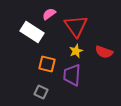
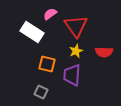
pink semicircle: moved 1 px right
red semicircle: rotated 18 degrees counterclockwise
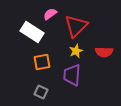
red triangle: rotated 20 degrees clockwise
orange square: moved 5 px left, 2 px up; rotated 24 degrees counterclockwise
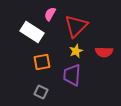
pink semicircle: rotated 24 degrees counterclockwise
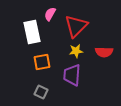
white rectangle: rotated 45 degrees clockwise
yellow star: rotated 16 degrees clockwise
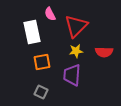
pink semicircle: rotated 56 degrees counterclockwise
